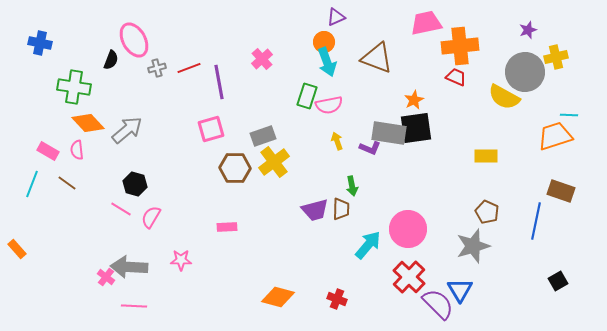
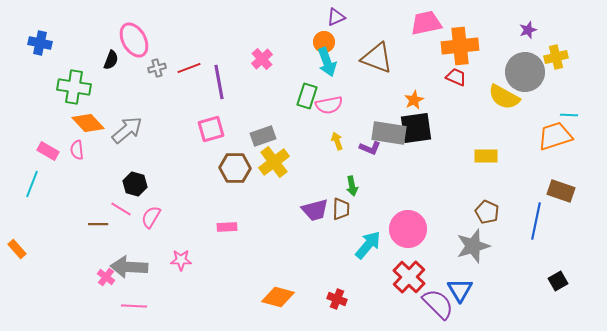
brown line at (67, 183): moved 31 px right, 41 px down; rotated 36 degrees counterclockwise
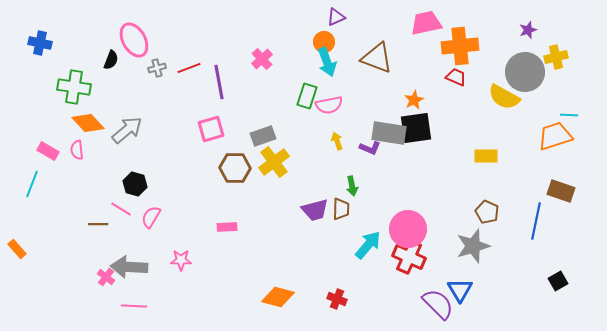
red cross at (409, 277): moved 20 px up; rotated 20 degrees counterclockwise
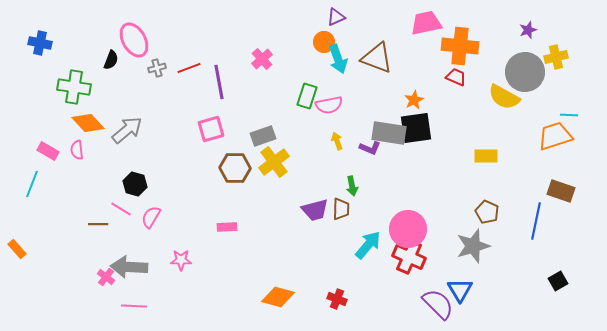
orange cross at (460, 46): rotated 12 degrees clockwise
cyan arrow at (327, 62): moved 11 px right, 3 px up
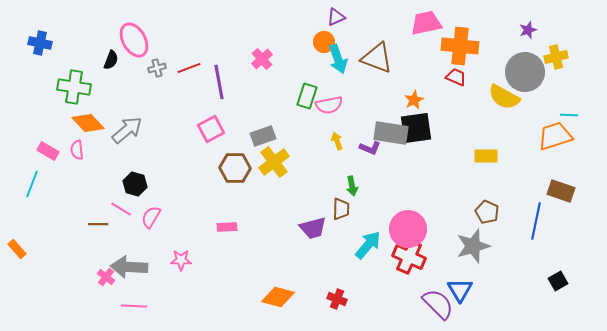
pink square at (211, 129): rotated 12 degrees counterclockwise
gray rectangle at (389, 133): moved 2 px right
purple trapezoid at (315, 210): moved 2 px left, 18 px down
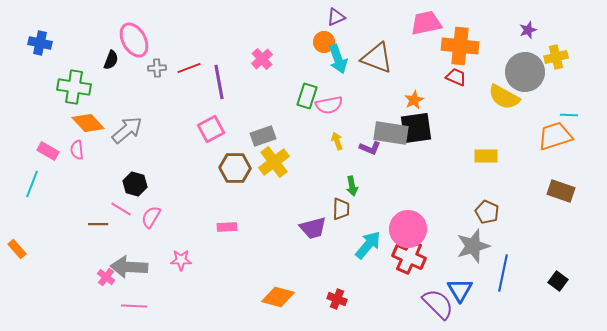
gray cross at (157, 68): rotated 12 degrees clockwise
blue line at (536, 221): moved 33 px left, 52 px down
black square at (558, 281): rotated 24 degrees counterclockwise
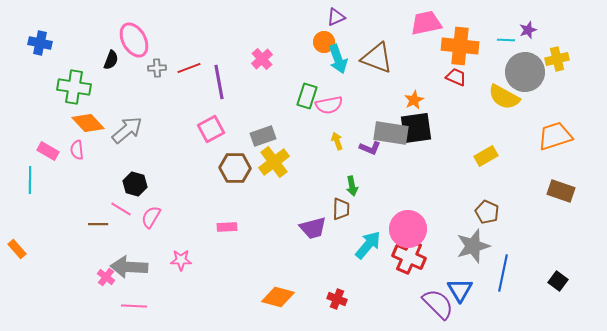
yellow cross at (556, 57): moved 1 px right, 2 px down
cyan line at (569, 115): moved 63 px left, 75 px up
yellow rectangle at (486, 156): rotated 30 degrees counterclockwise
cyan line at (32, 184): moved 2 px left, 4 px up; rotated 20 degrees counterclockwise
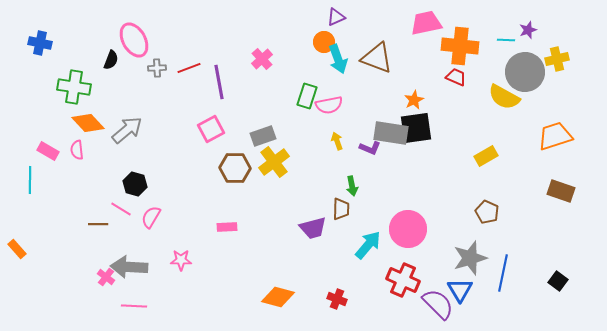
gray star at (473, 246): moved 3 px left, 12 px down
red cross at (409, 257): moved 6 px left, 23 px down
